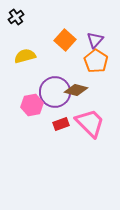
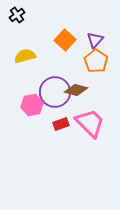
black cross: moved 1 px right, 2 px up
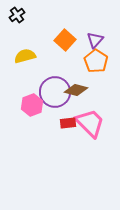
pink hexagon: rotated 10 degrees counterclockwise
red rectangle: moved 7 px right, 1 px up; rotated 14 degrees clockwise
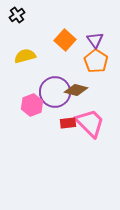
purple triangle: rotated 18 degrees counterclockwise
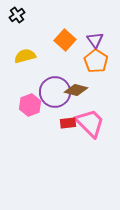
pink hexagon: moved 2 px left
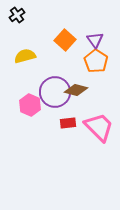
pink hexagon: rotated 15 degrees counterclockwise
pink trapezoid: moved 9 px right, 4 px down
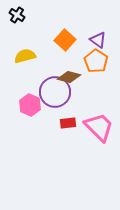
black cross: rotated 21 degrees counterclockwise
purple triangle: moved 3 px right; rotated 18 degrees counterclockwise
brown diamond: moved 7 px left, 13 px up
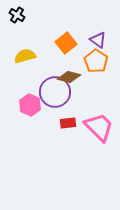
orange square: moved 1 px right, 3 px down; rotated 10 degrees clockwise
